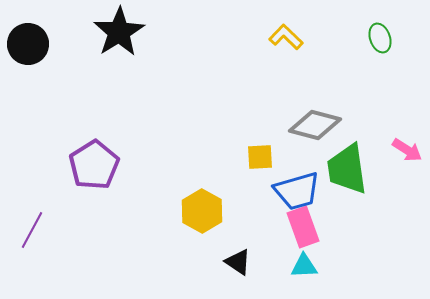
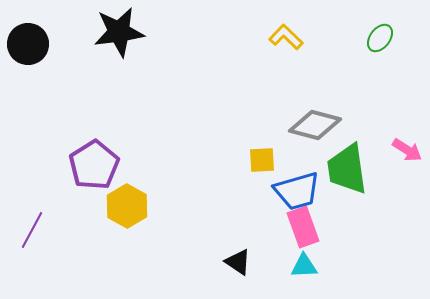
black star: rotated 24 degrees clockwise
green ellipse: rotated 56 degrees clockwise
yellow square: moved 2 px right, 3 px down
yellow hexagon: moved 75 px left, 5 px up
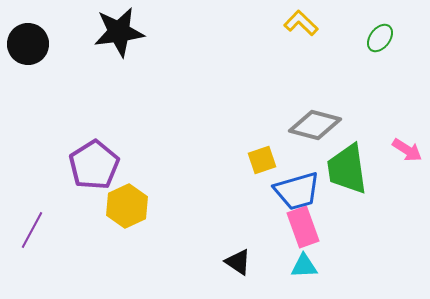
yellow L-shape: moved 15 px right, 14 px up
yellow square: rotated 16 degrees counterclockwise
yellow hexagon: rotated 6 degrees clockwise
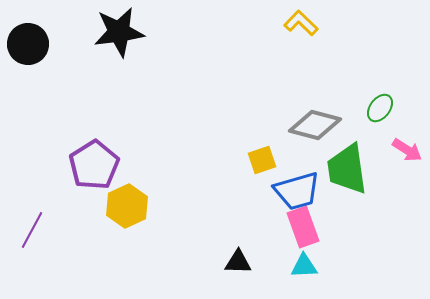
green ellipse: moved 70 px down
black triangle: rotated 32 degrees counterclockwise
